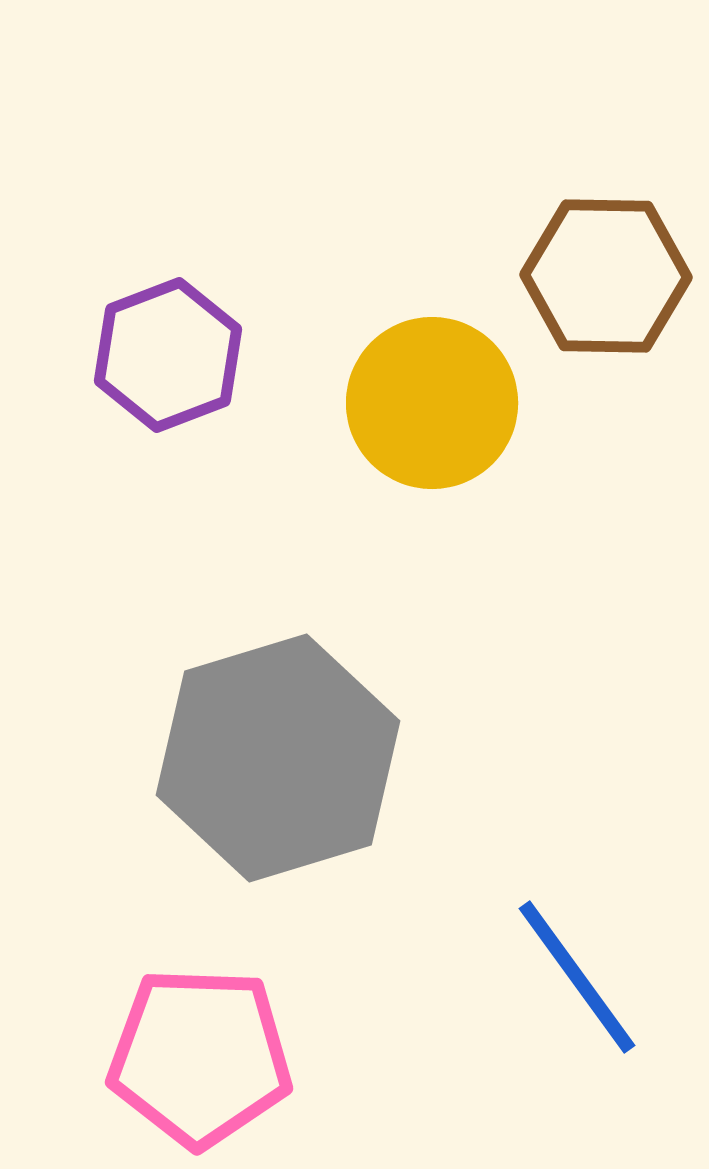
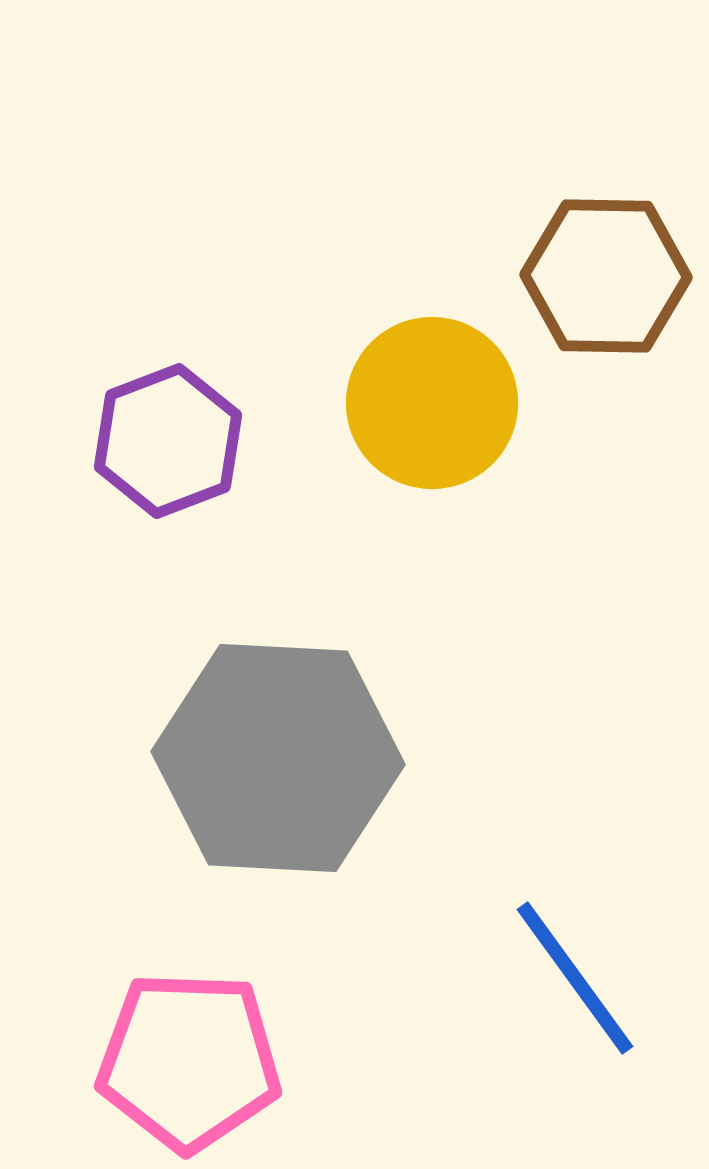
purple hexagon: moved 86 px down
gray hexagon: rotated 20 degrees clockwise
blue line: moved 2 px left, 1 px down
pink pentagon: moved 11 px left, 4 px down
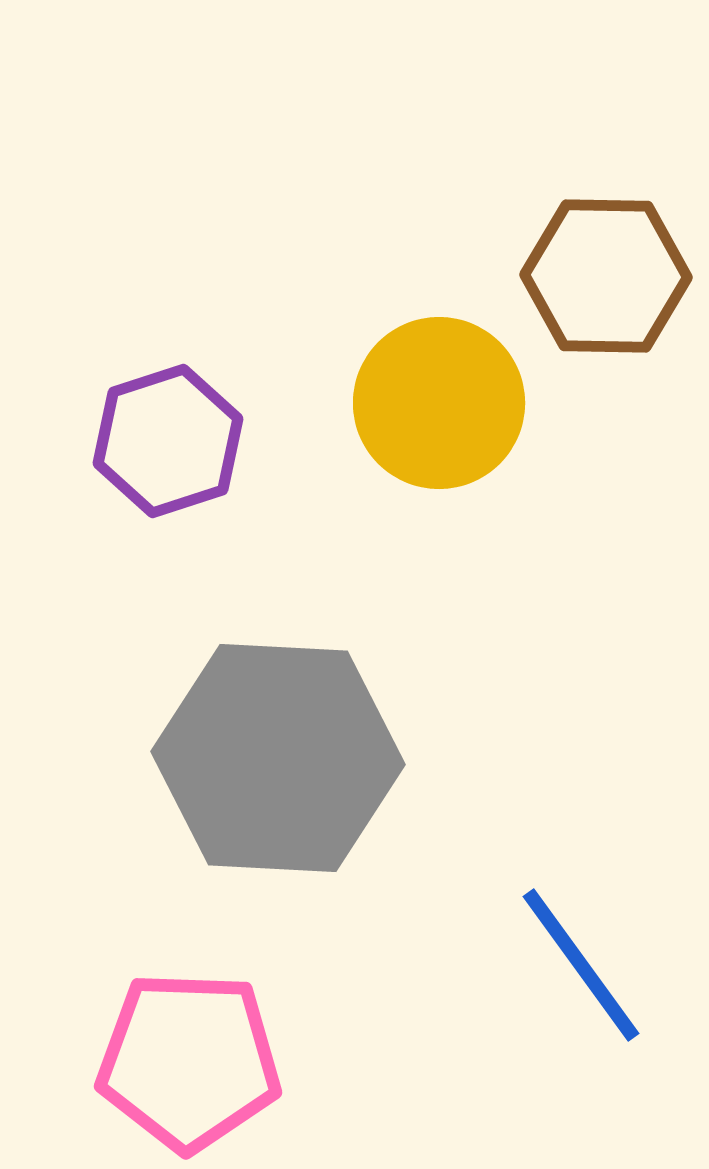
yellow circle: moved 7 px right
purple hexagon: rotated 3 degrees clockwise
blue line: moved 6 px right, 13 px up
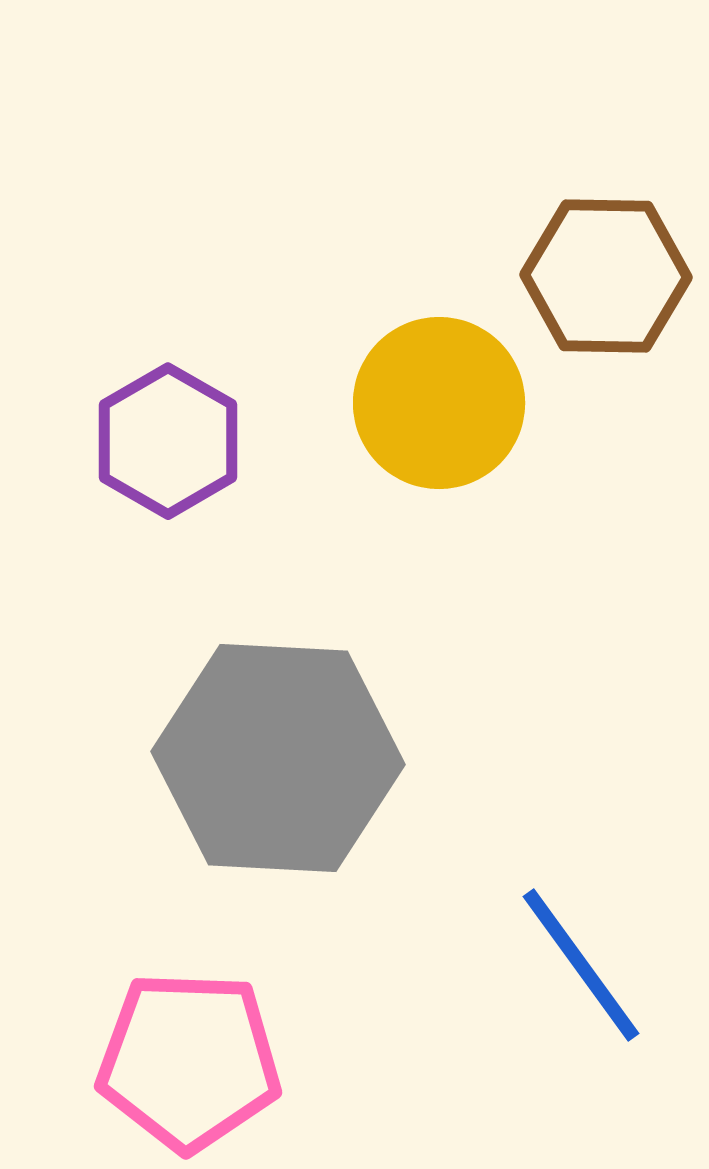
purple hexagon: rotated 12 degrees counterclockwise
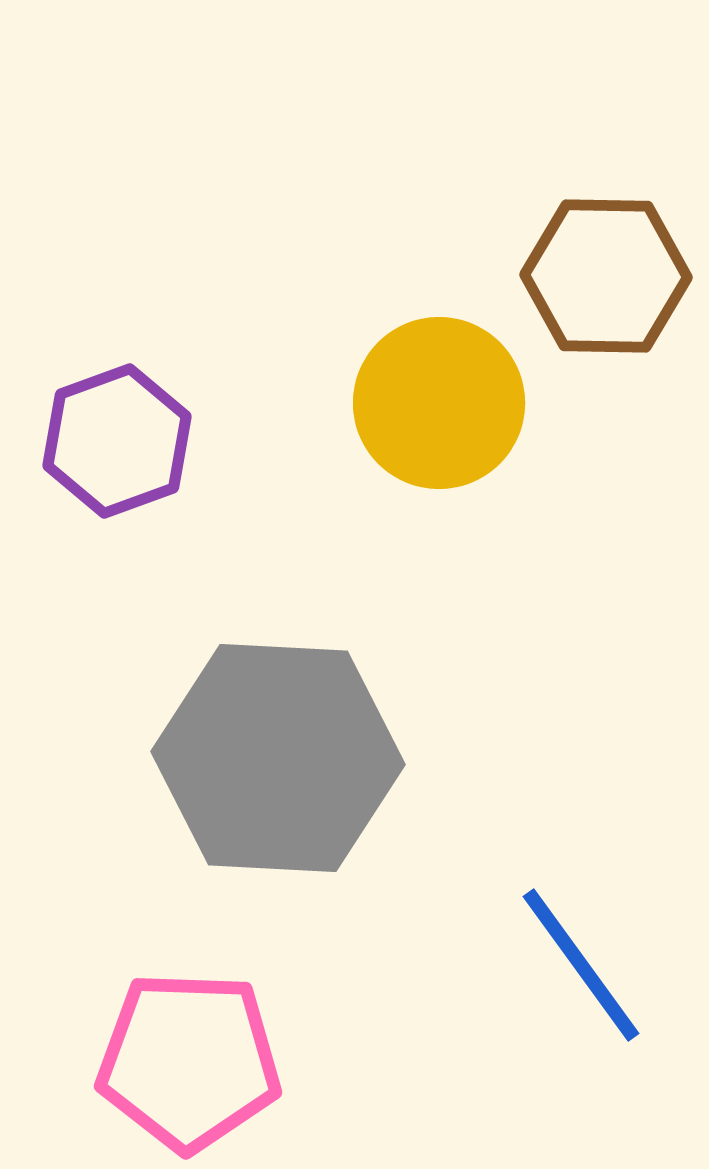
purple hexagon: moved 51 px left; rotated 10 degrees clockwise
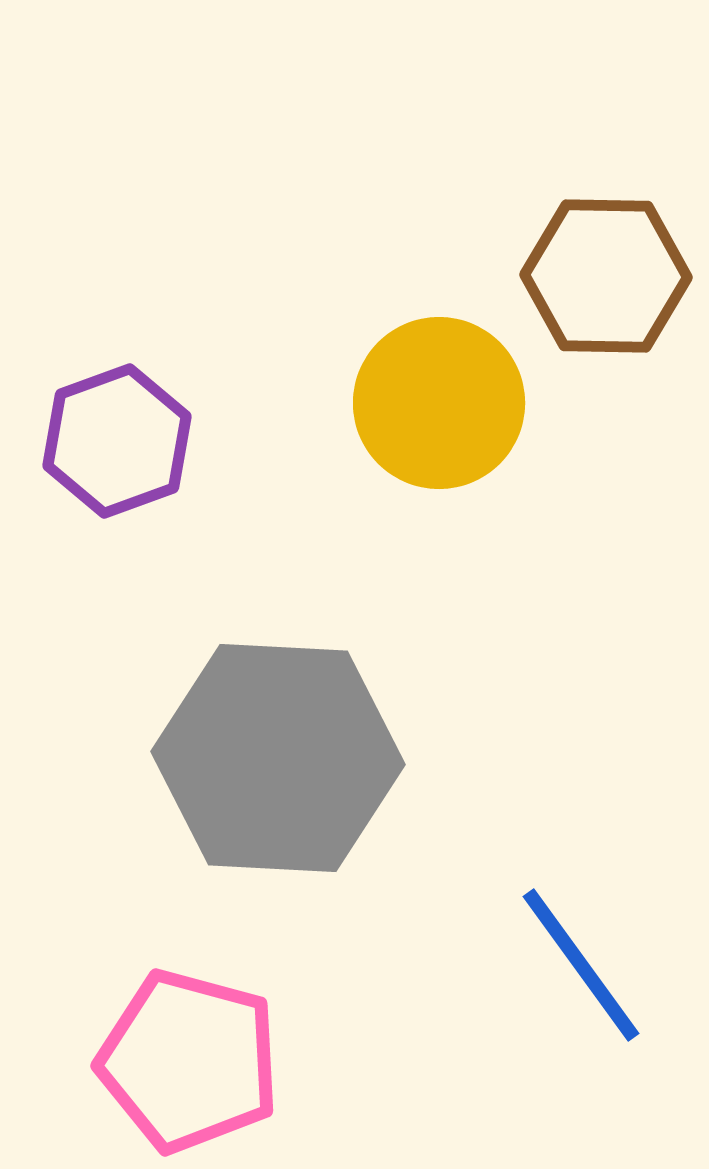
pink pentagon: rotated 13 degrees clockwise
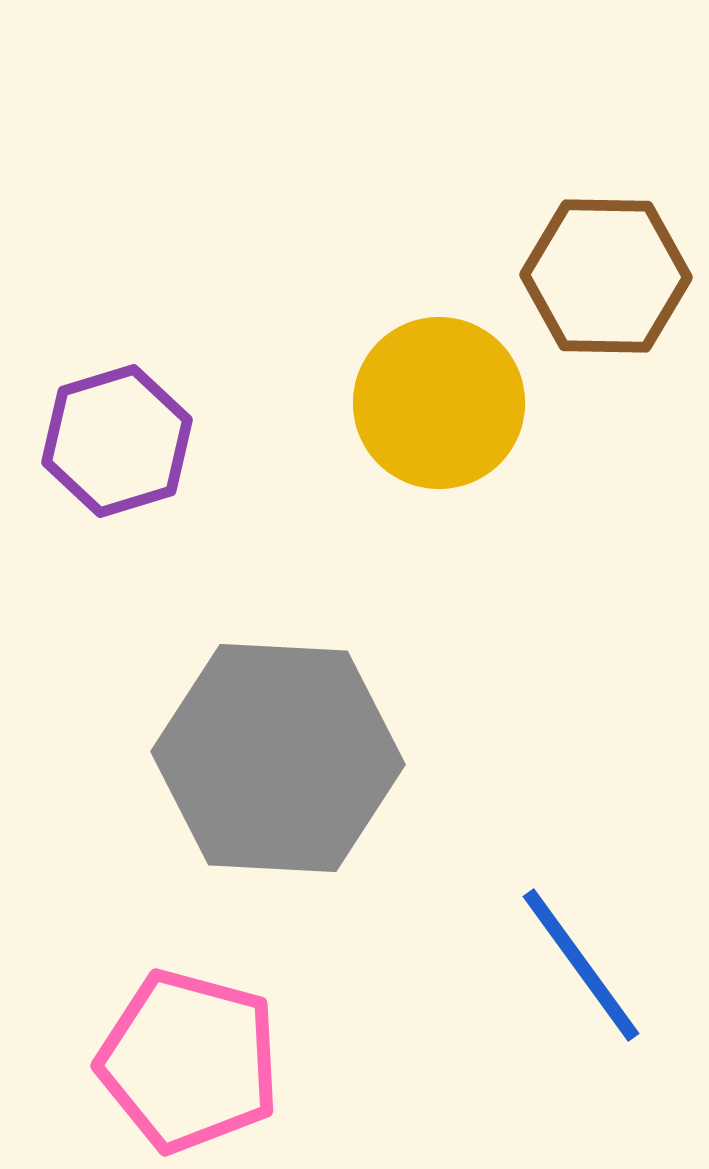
purple hexagon: rotated 3 degrees clockwise
